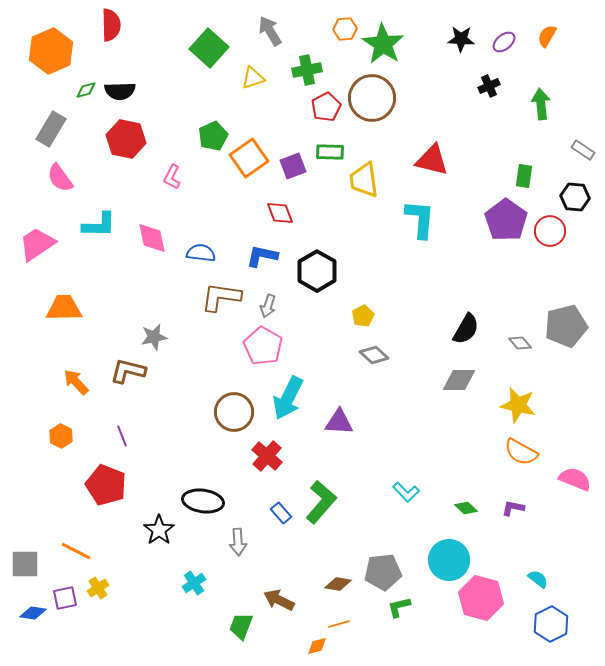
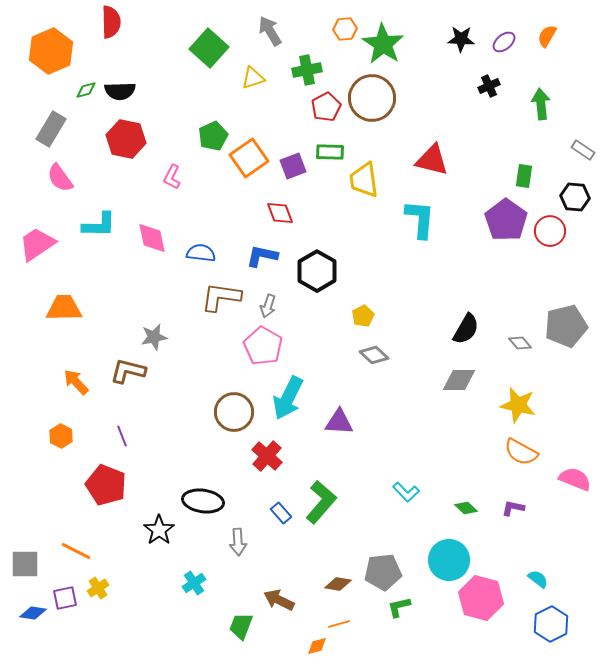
red semicircle at (111, 25): moved 3 px up
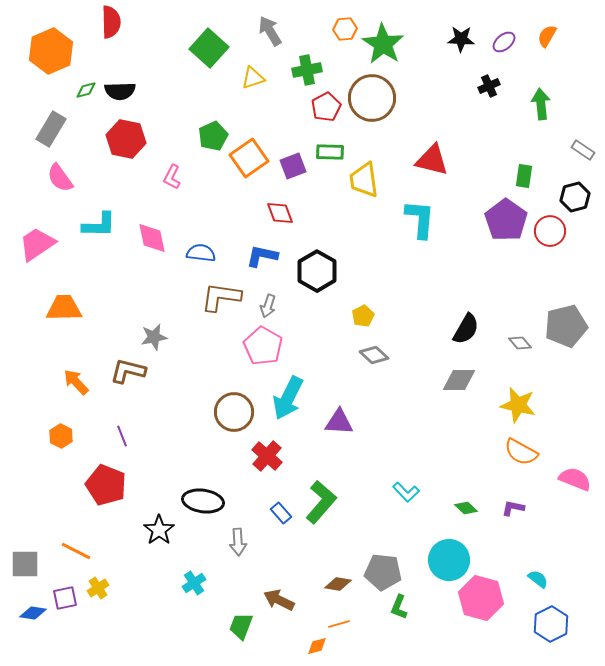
black hexagon at (575, 197): rotated 20 degrees counterclockwise
gray pentagon at (383, 572): rotated 12 degrees clockwise
green L-shape at (399, 607): rotated 55 degrees counterclockwise
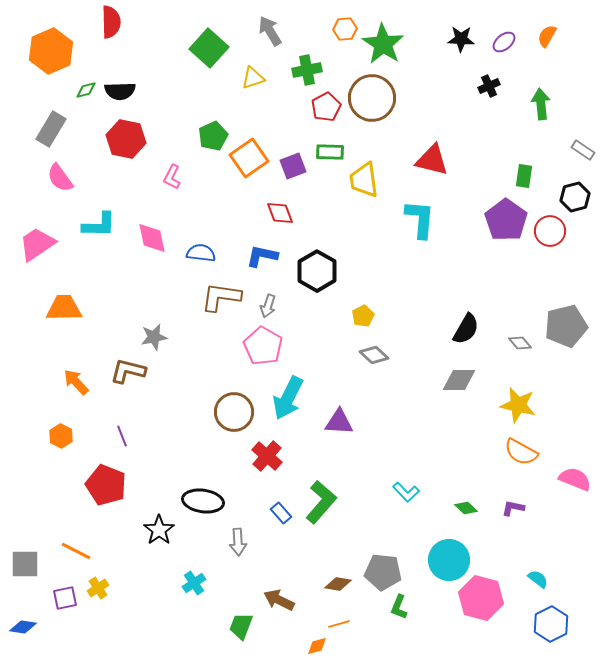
blue diamond at (33, 613): moved 10 px left, 14 px down
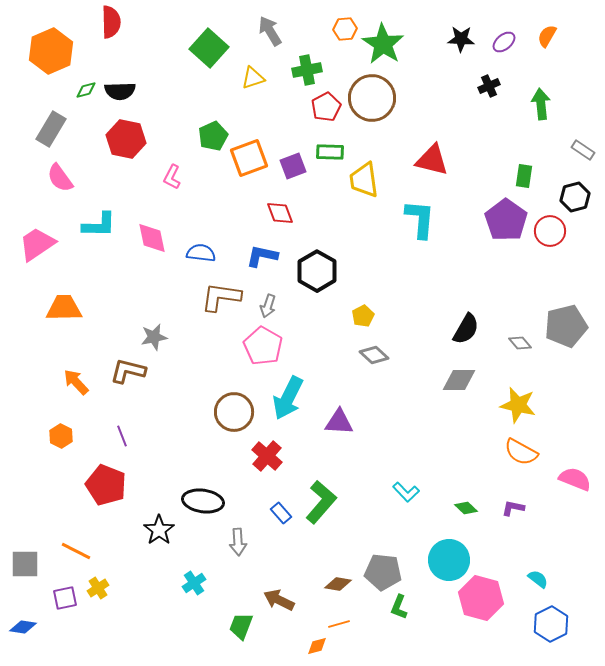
orange square at (249, 158): rotated 15 degrees clockwise
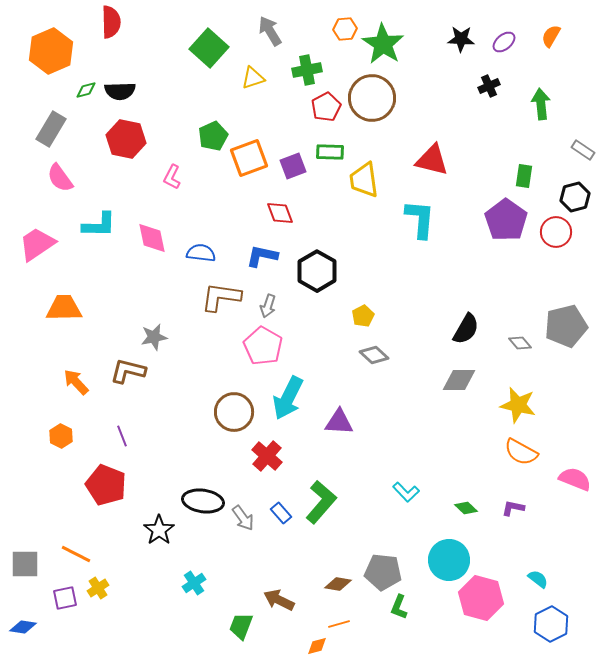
orange semicircle at (547, 36): moved 4 px right
red circle at (550, 231): moved 6 px right, 1 px down
gray arrow at (238, 542): moved 5 px right, 24 px up; rotated 32 degrees counterclockwise
orange line at (76, 551): moved 3 px down
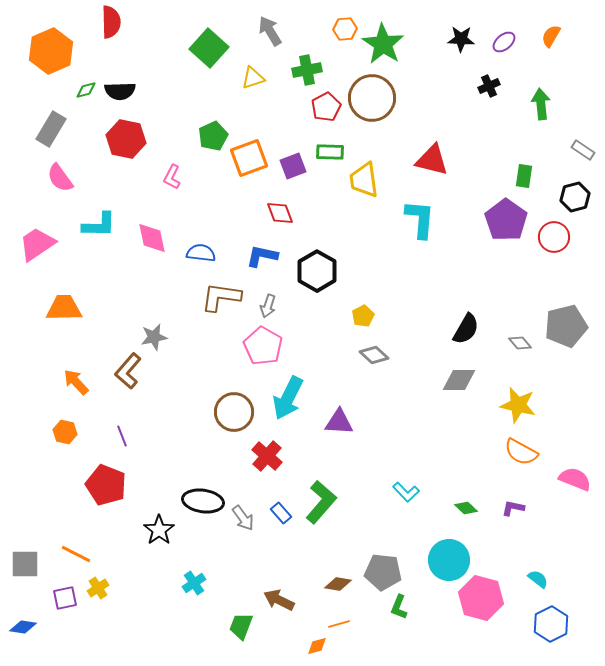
red circle at (556, 232): moved 2 px left, 5 px down
brown L-shape at (128, 371): rotated 63 degrees counterclockwise
orange hexagon at (61, 436): moved 4 px right, 4 px up; rotated 15 degrees counterclockwise
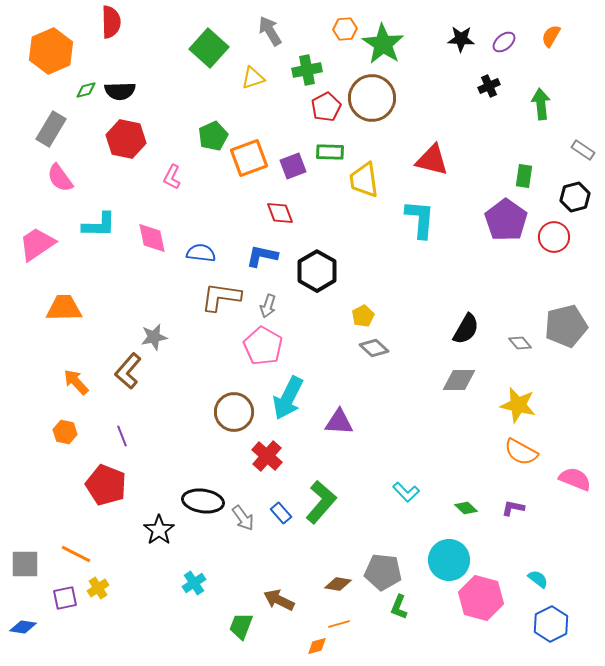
gray diamond at (374, 355): moved 7 px up
